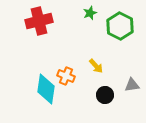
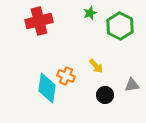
cyan diamond: moved 1 px right, 1 px up
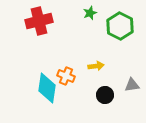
yellow arrow: rotated 56 degrees counterclockwise
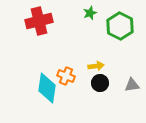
black circle: moved 5 px left, 12 px up
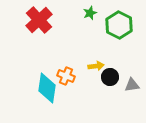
red cross: moved 1 px up; rotated 28 degrees counterclockwise
green hexagon: moved 1 px left, 1 px up
black circle: moved 10 px right, 6 px up
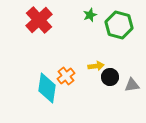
green star: moved 2 px down
green hexagon: rotated 12 degrees counterclockwise
orange cross: rotated 30 degrees clockwise
